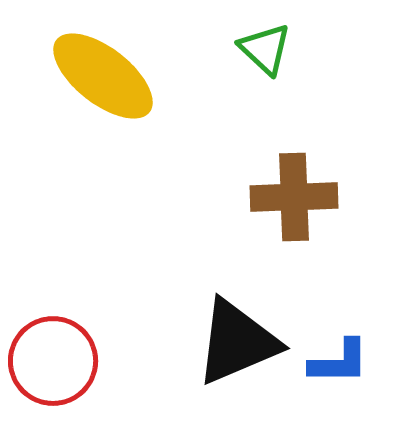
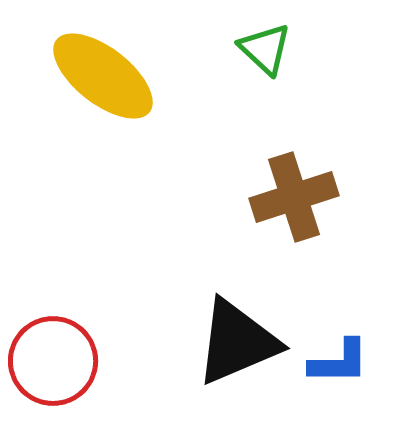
brown cross: rotated 16 degrees counterclockwise
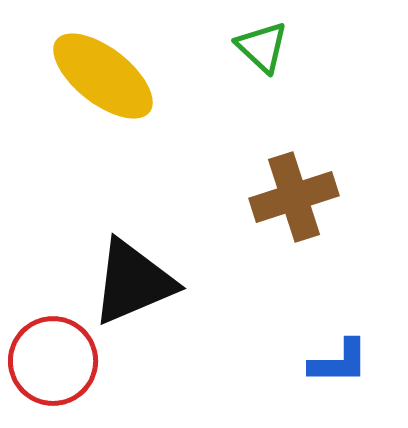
green triangle: moved 3 px left, 2 px up
black triangle: moved 104 px left, 60 px up
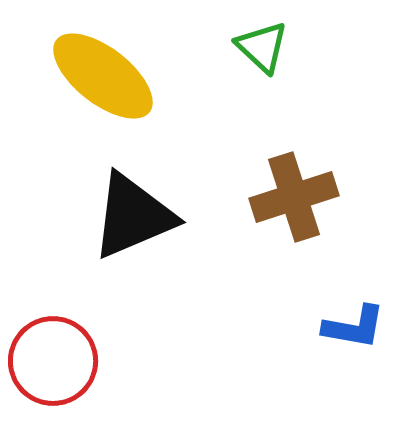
black triangle: moved 66 px up
blue L-shape: moved 15 px right, 35 px up; rotated 10 degrees clockwise
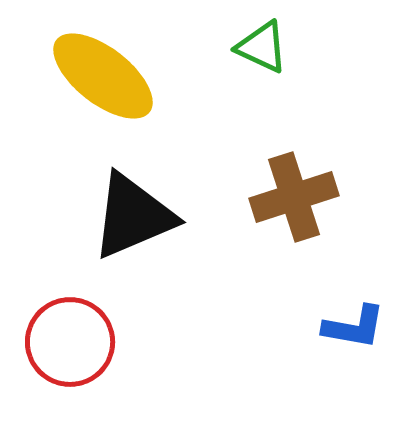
green triangle: rotated 18 degrees counterclockwise
red circle: moved 17 px right, 19 px up
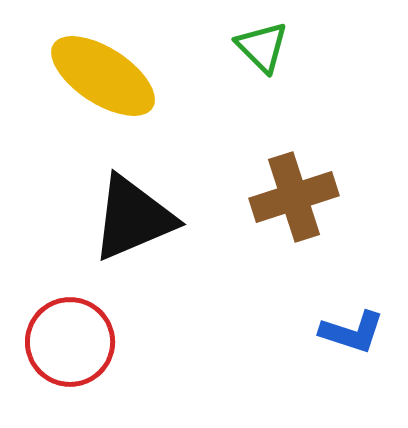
green triangle: rotated 20 degrees clockwise
yellow ellipse: rotated 5 degrees counterclockwise
black triangle: moved 2 px down
blue L-shape: moved 2 px left, 5 px down; rotated 8 degrees clockwise
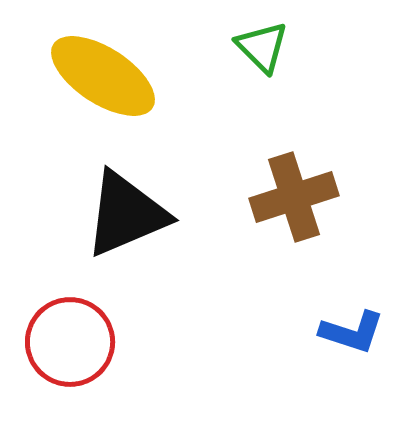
black triangle: moved 7 px left, 4 px up
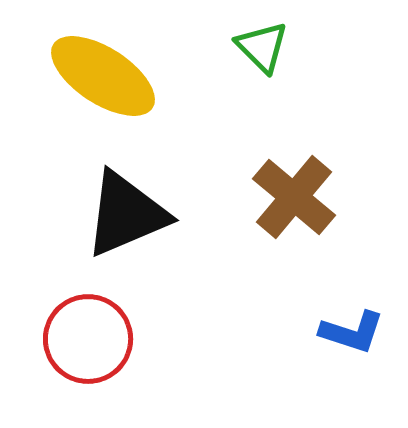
brown cross: rotated 32 degrees counterclockwise
red circle: moved 18 px right, 3 px up
